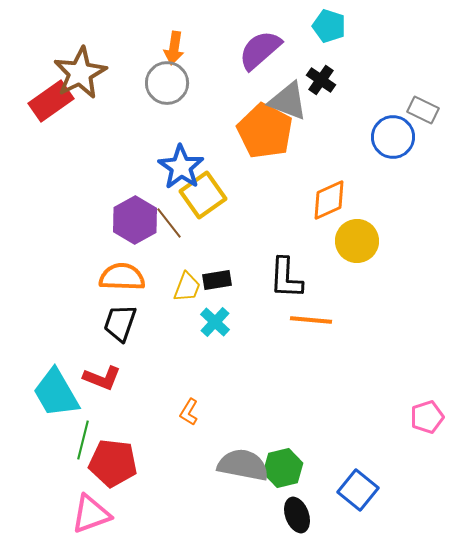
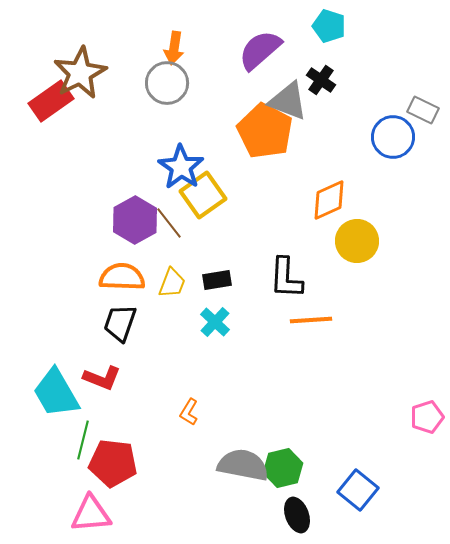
yellow trapezoid: moved 15 px left, 4 px up
orange line: rotated 9 degrees counterclockwise
pink triangle: rotated 15 degrees clockwise
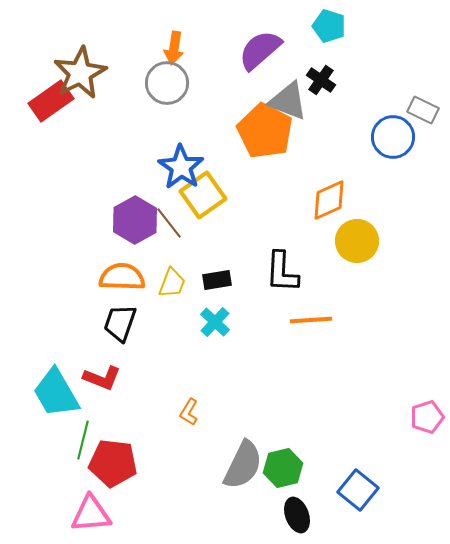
black L-shape: moved 4 px left, 6 px up
gray semicircle: rotated 105 degrees clockwise
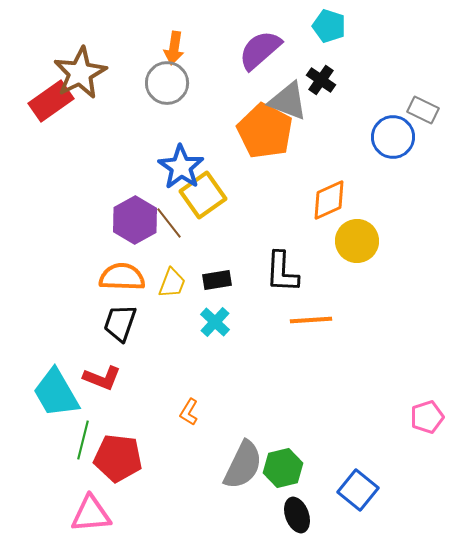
red pentagon: moved 5 px right, 5 px up
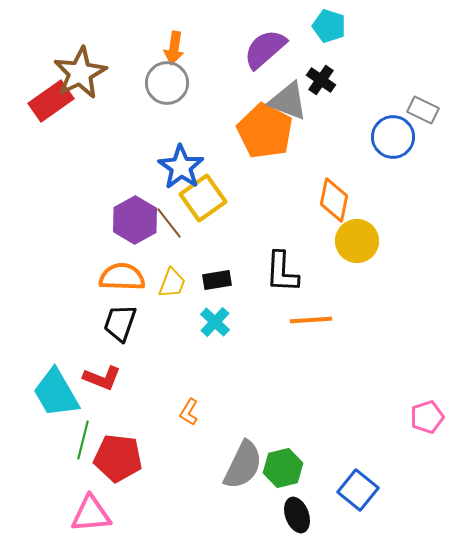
purple semicircle: moved 5 px right, 1 px up
yellow square: moved 3 px down
orange diamond: moved 5 px right; rotated 54 degrees counterclockwise
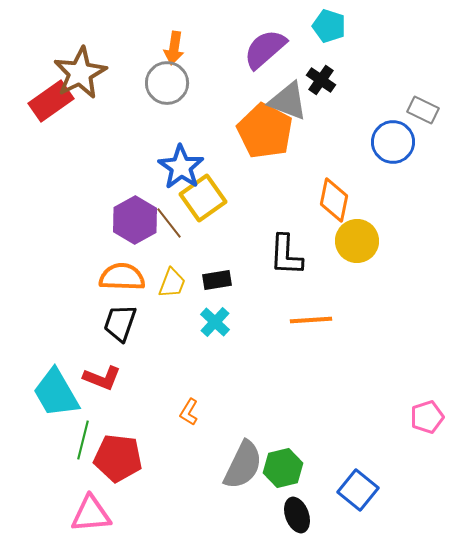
blue circle: moved 5 px down
black L-shape: moved 4 px right, 17 px up
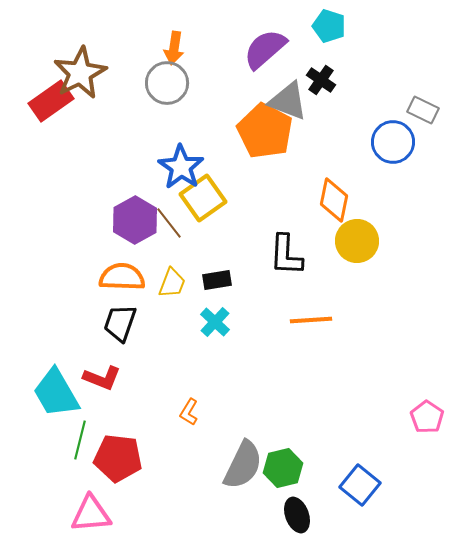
pink pentagon: rotated 20 degrees counterclockwise
green line: moved 3 px left
blue square: moved 2 px right, 5 px up
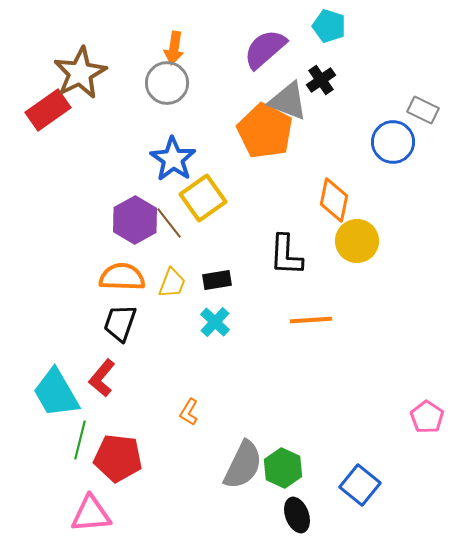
black cross: rotated 20 degrees clockwise
red rectangle: moved 3 px left, 9 px down
blue star: moved 8 px left, 8 px up
red L-shape: rotated 108 degrees clockwise
green hexagon: rotated 21 degrees counterclockwise
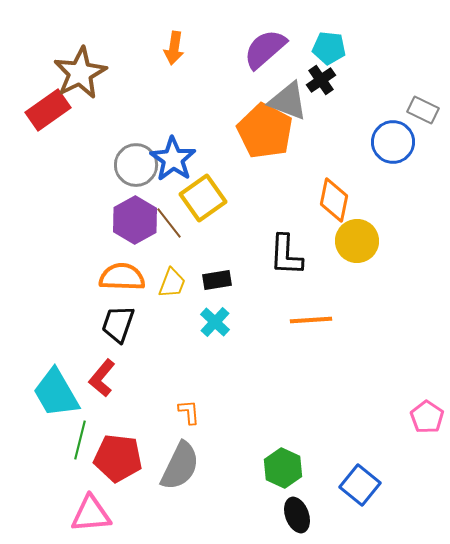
cyan pentagon: moved 22 px down; rotated 12 degrees counterclockwise
gray circle: moved 31 px left, 82 px down
black trapezoid: moved 2 px left, 1 px down
orange L-shape: rotated 144 degrees clockwise
gray semicircle: moved 63 px left, 1 px down
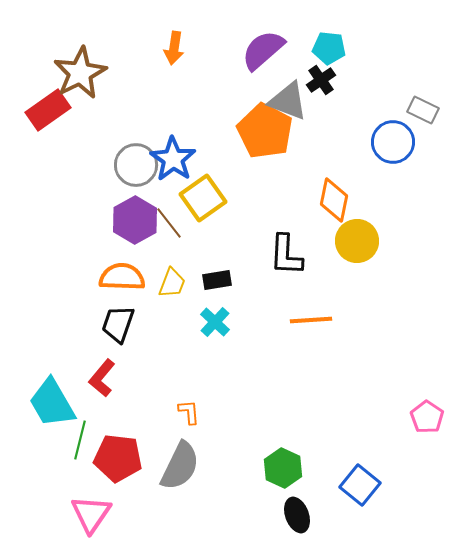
purple semicircle: moved 2 px left, 1 px down
cyan trapezoid: moved 4 px left, 10 px down
pink triangle: rotated 51 degrees counterclockwise
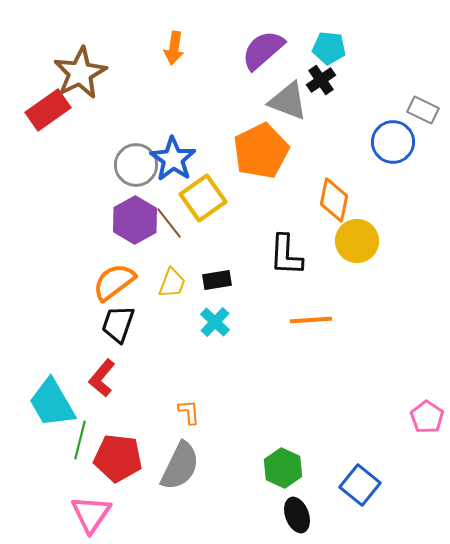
orange pentagon: moved 4 px left, 20 px down; rotated 18 degrees clockwise
orange semicircle: moved 8 px left, 5 px down; rotated 39 degrees counterclockwise
